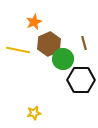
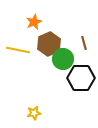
black hexagon: moved 2 px up
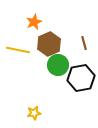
green circle: moved 5 px left, 6 px down
black hexagon: rotated 12 degrees counterclockwise
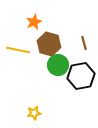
brown hexagon: rotated 20 degrees counterclockwise
black hexagon: moved 2 px up
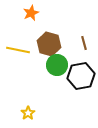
orange star: moved 3 px left, 9 px up
green circle: moved 1 px left
yellow star: moved 6 px left; rotated 24 degrees counterclockwise
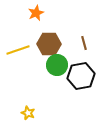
orange star: moved 5 px right
brown hexagon: rotated 15 degrees counterclockwise
yellow line: rotated 30 degrees counterclockwise
yellow star: rotated 16 degrees counterclockwise
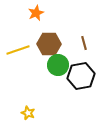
green circle: moved 1 px right
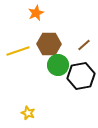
brown line: moved 2 px down; rotated 64 degrees clockwise
yellow line: moved 1 px down
